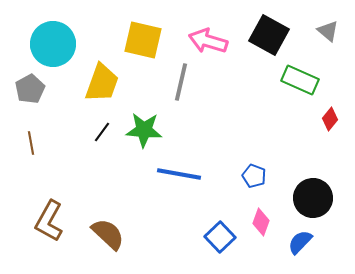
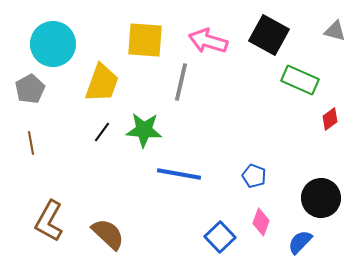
gray triangle: moved 7 px right; rotated 25 degrees counterclockwise
yellow square: moved 2 px right; rotated 9 degrees counterclockwise
red diamond: rotated 15 degrees clockwise
black circle: moved 8 px right
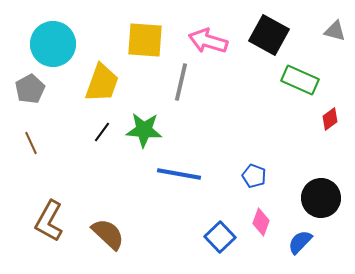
brown line: rotated 15 degrees counterclockwise
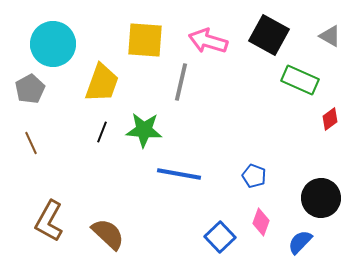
gray triangle: moved 5 px left, 5 px down; rotated 15 degrees clockwise
black line: rotated 15 degrees counterclockwise
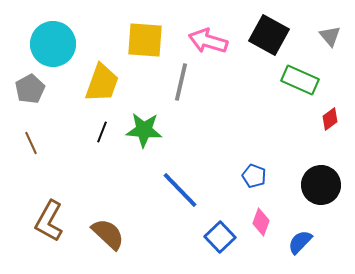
gray triangle: rotated 20 degrees clockwise
blue line: moved 1 px right, 16 px down; rotated 36 degrees clockwise
black circle: moved 13 px up
